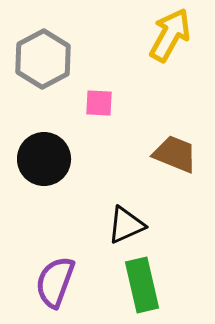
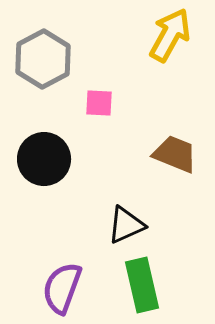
purple semicircle: moved 7 px right, 6 px down
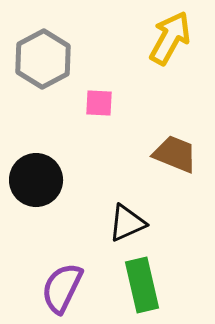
yellow arrow: moved 3 px down
black circle: moved 8 px left, 21 px down
black triangle: moved 1 px right, 2 px up
purple semicircle: rotated 6 degrees clockwise
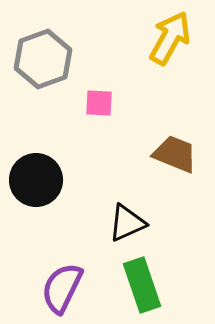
gray hexagon: rotated 8 degrees clockwise
green rectangle: rotated 6 degrees counterclockwise
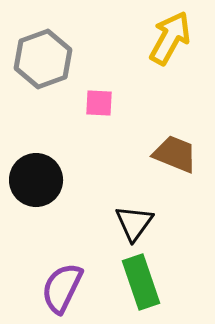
black triangle: moved 7 px right; rotated 30 degrees counterclockwise
green rectangle: moved 1 px left, 3 px up
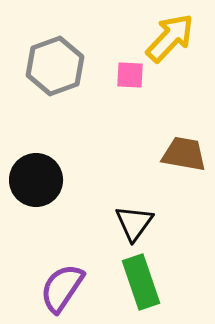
yellow arrow: rotated 14 degrees clockwise
gray hexagon: moved 12 px right, 7 px down
pink square: moved 31 px right, 28 px up
brown trapezoid: moved 9 px right; rotated 12 degrees counterclockwise
purple semicircle: rotated 8 degrees clockwise
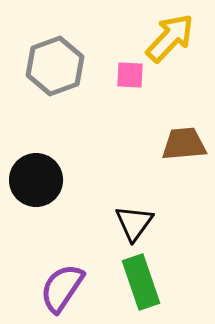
brown trapezoid: moved 10 px up; rotated 15 degrees counterclockwise
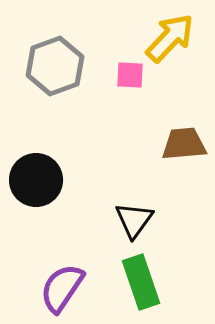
black triangle: moved 3 px up
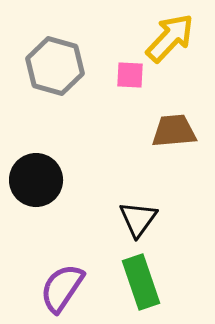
gray hexagon: rotated 24 degrees counterclockwise
brown trapezoid: moved 10 px left, 13 px up
black triangle: moved 4 px right, 1 px up
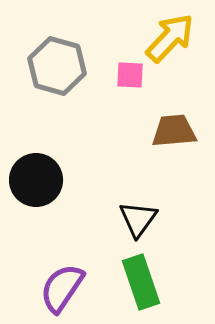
gray hexagon: moved 2 px right
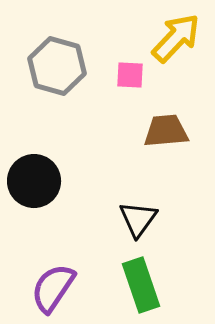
yellow arrow: moved 6 px right
brown trapezoid: moved 8 px left
black circle: moved 2 px left, 1 px down
green rectangle: moved 3 px down
purple semicircle: moved 9 px left
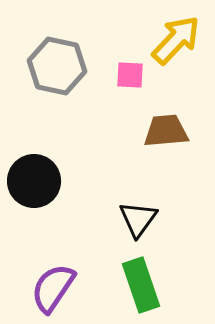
yellow arrow: moved 2 px down
gray hexagon: rotated 4 degrees counterclockwise
